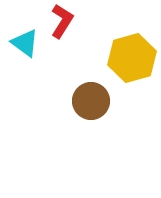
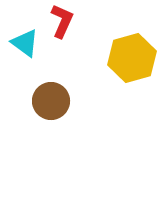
red L-shape: rotated 8 degrees counterclockwise
brown circle: moved 40 px left
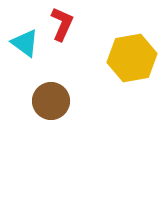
red L-shape: moved 3 px down
yellow hexagon: rotated 6 degrees clockwise
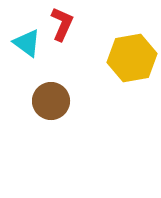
cyan triangle: moved 2 px right
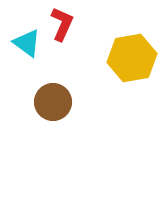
brown circle: moved 2 px right, 1 px down
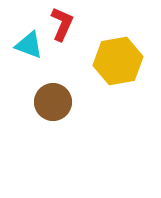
cyan triangle: moved 2 px right, 2 px down; rotated 16 degrees counterclockwise
yellow hexagon: moved 14 px left, 3 px down
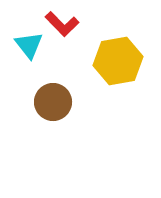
red L-shape: rotated 112 degrees clockwise
cyan triangle: rotated 32 degrees clockwise
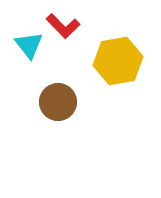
red L-shape: moved 1 px right, 2 px down
brown circle: moved 5 px right
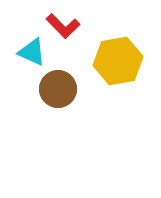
cyan triangle: moved 3 px right, 7 px down; rotated 28 degrees counterclockwise
brown circle: moved 13 px up
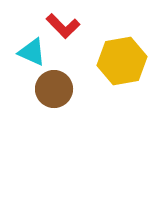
yellow hexagon: moved 4 px right
brown circle: moved 4 px left
